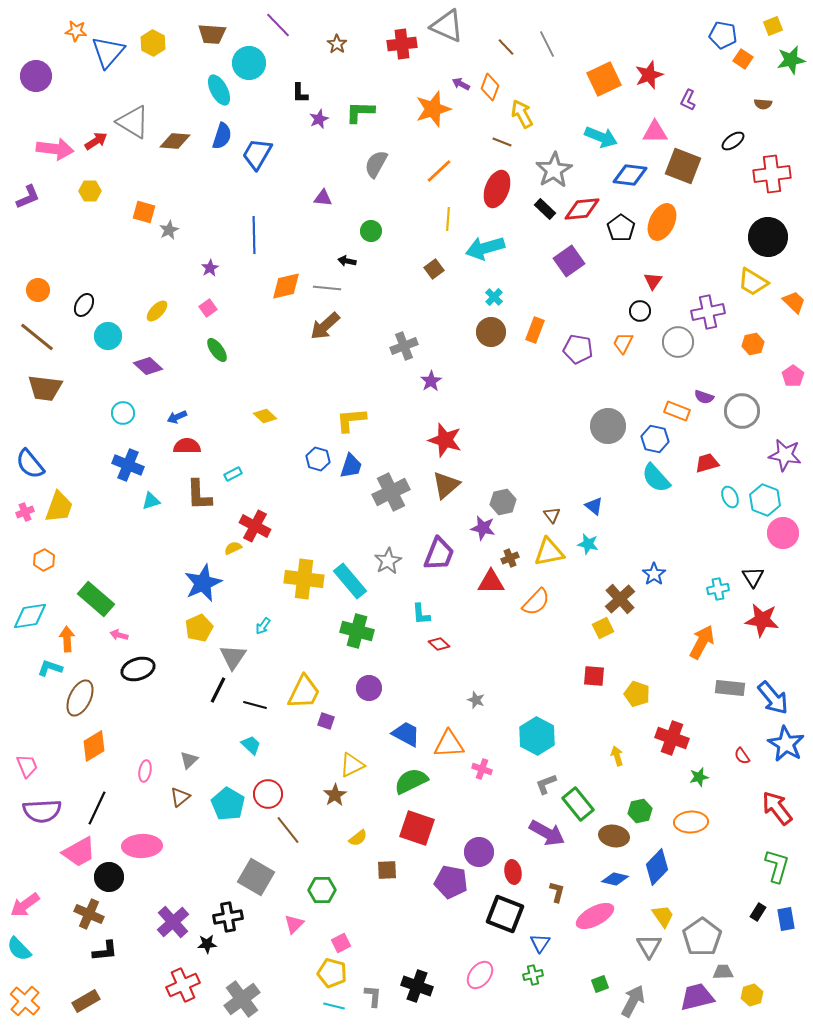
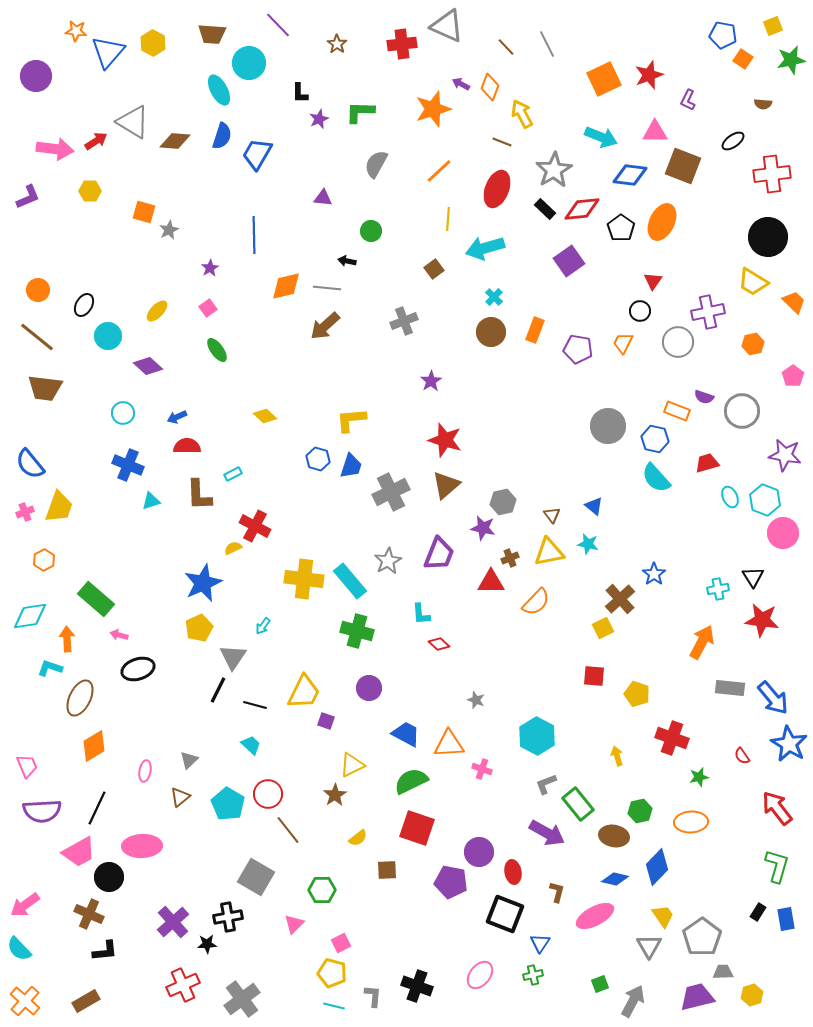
gray cross at (404, 346): moved 25 px up
blue star at (786, 744): moved 3 px right
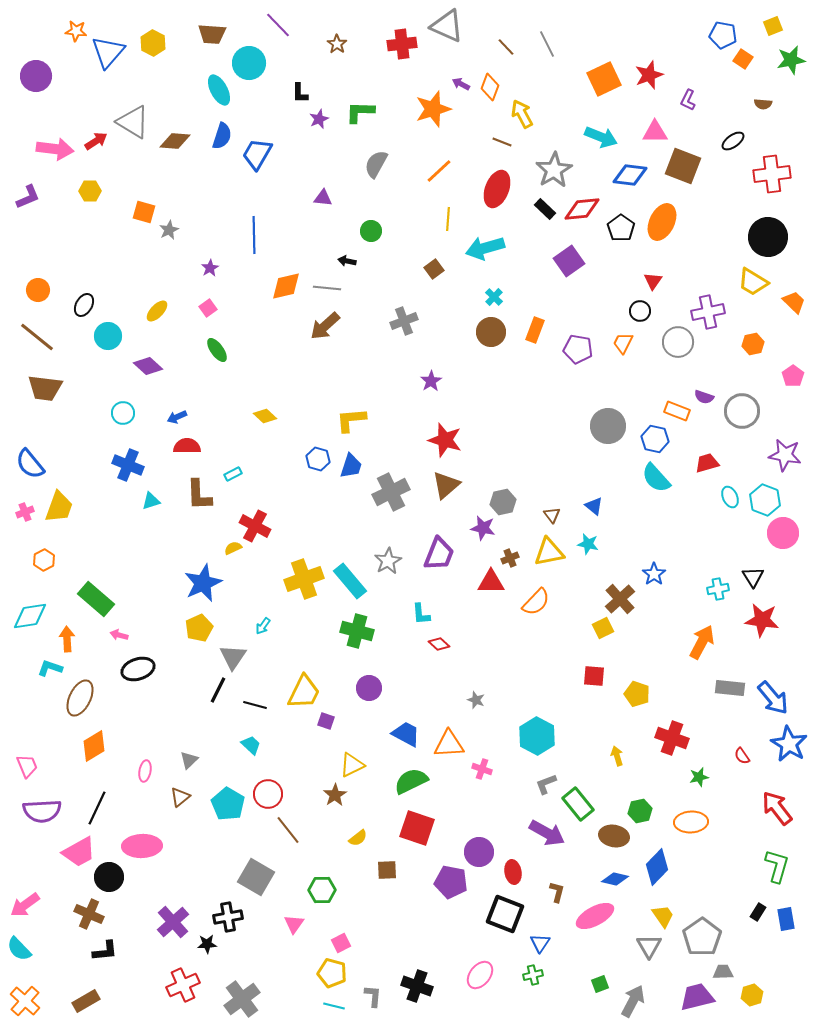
yellow cross at (304, 579): rotated 27 degrees counterclockwise
pink triangle at (294, 924): rotated 10 degrees counterclockwise
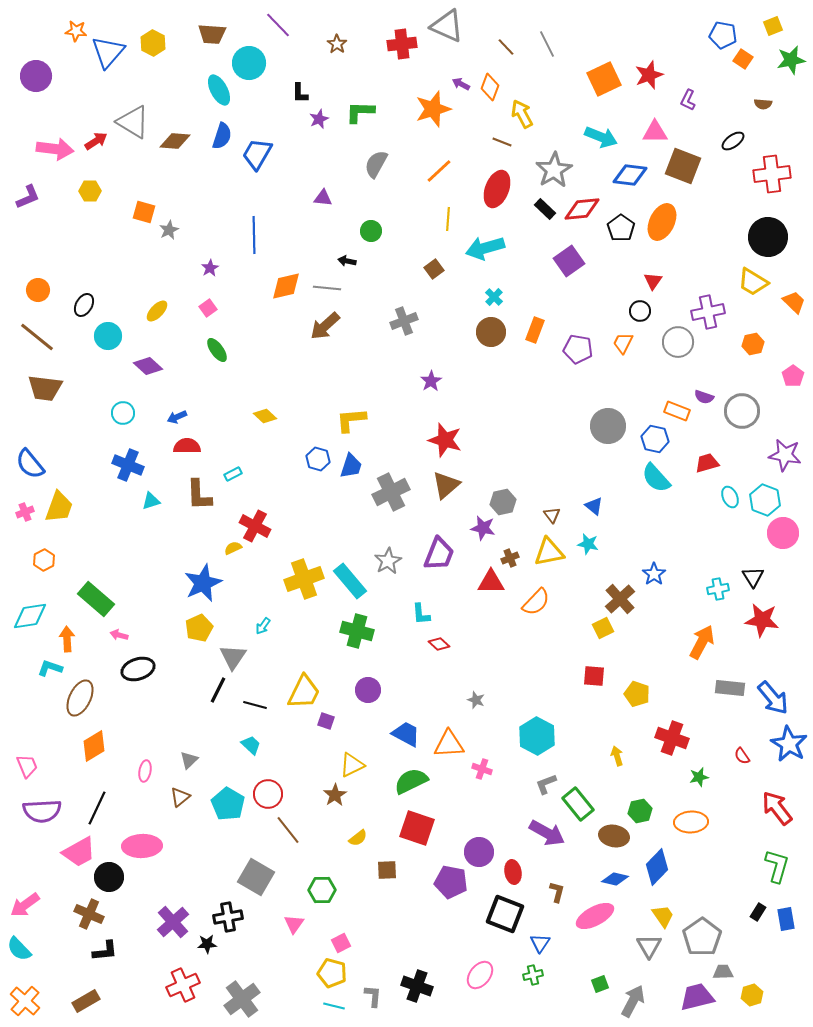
purple circle at (369, 688): moved 1 px left, 2 px down
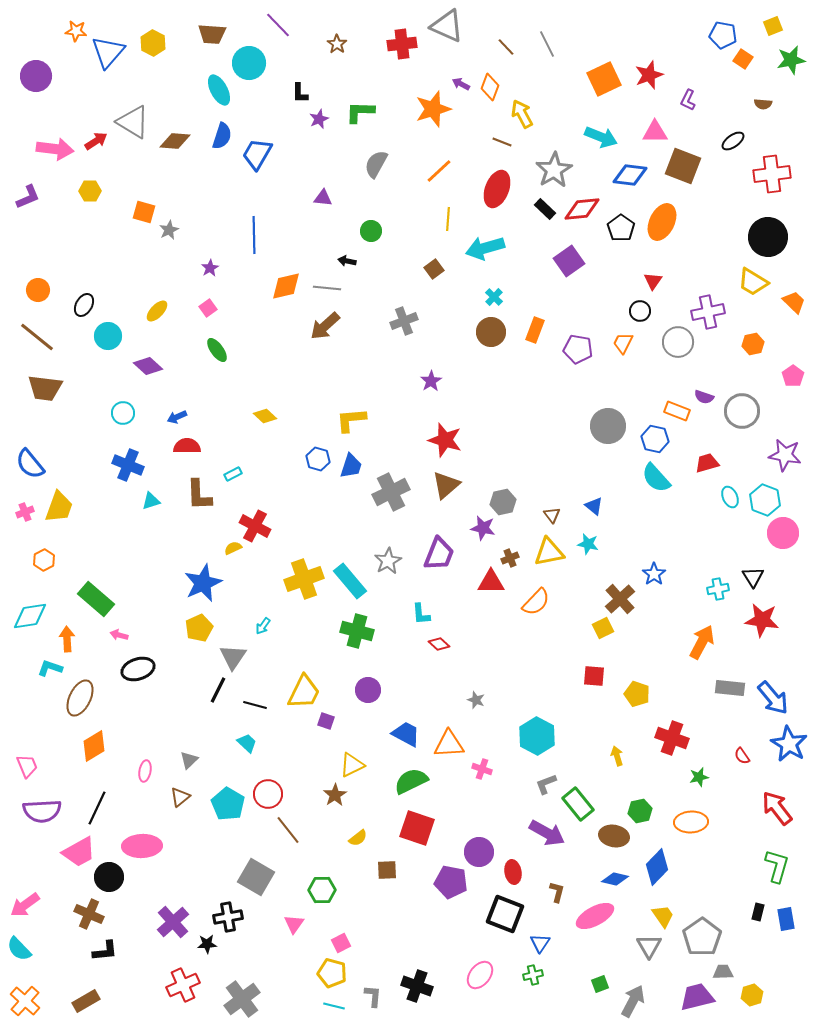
cyan trapezoid at (251, 745): moved 4 px left, 2 px up
black rectangle at (758, 912): rotated 18 degrees counterclockwise
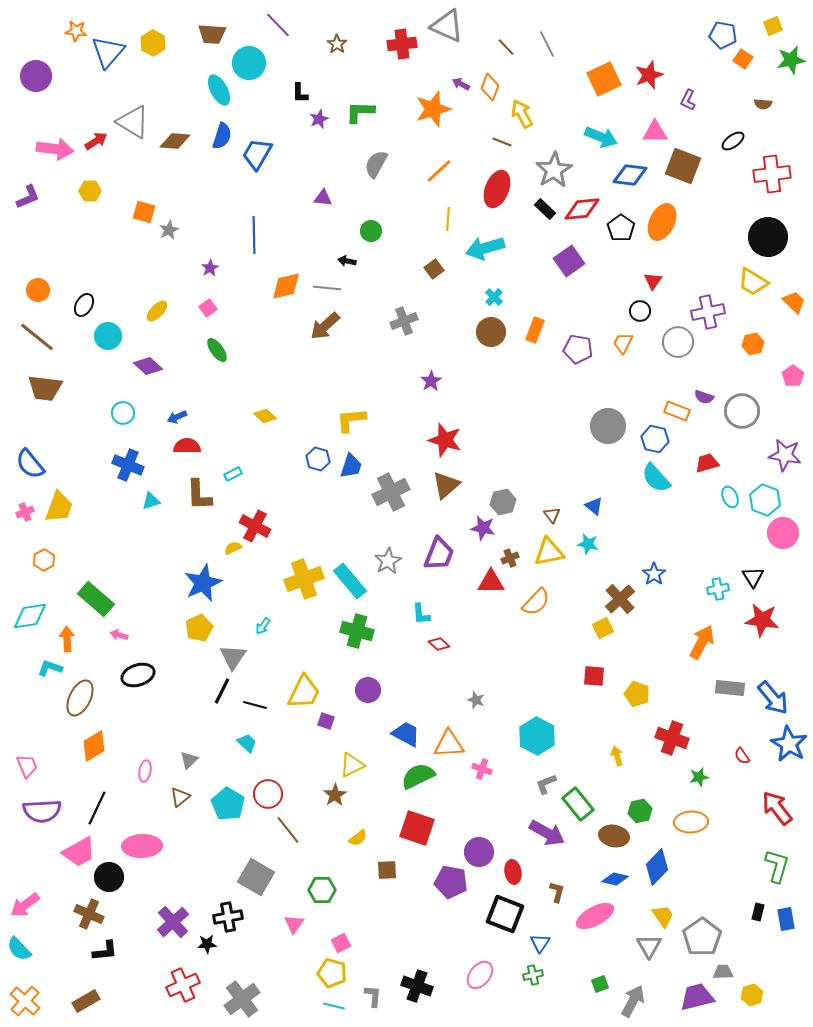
black ellipse at (138, 669): moved 6 px down
black line at (218, 690): moved 4 px right, 1 px down
green semicircle at (411, 781): moved 7 px right, 5 px up
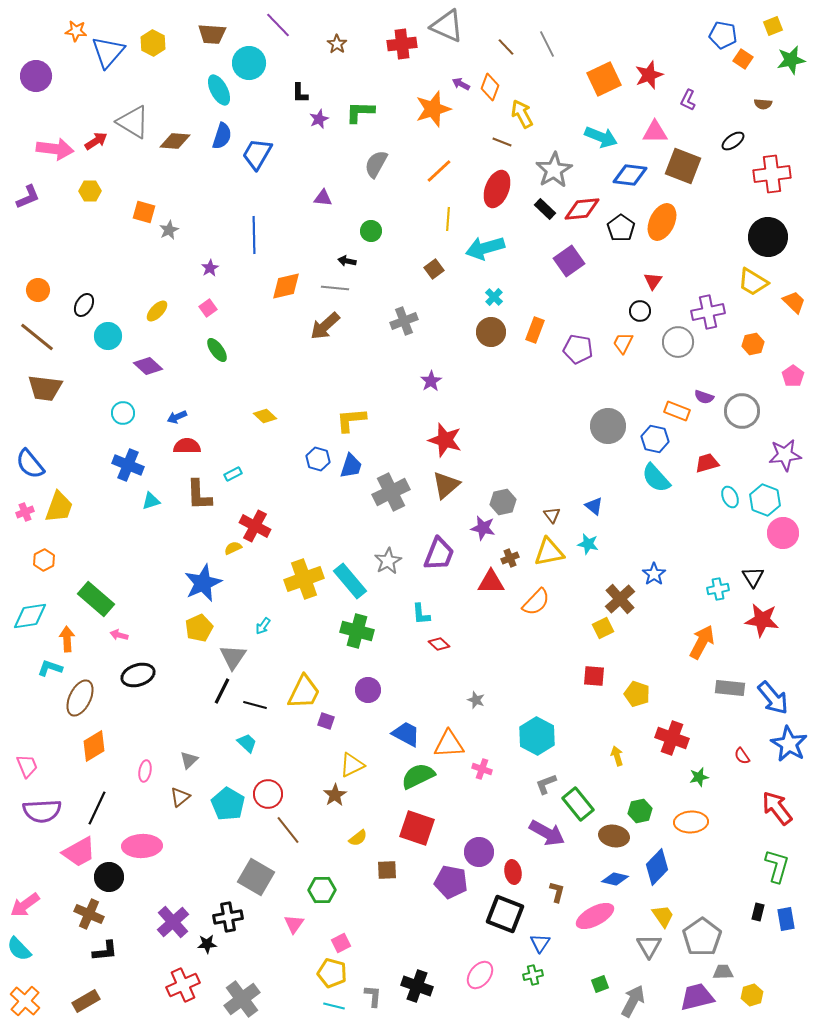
gray line at (327, 288): moved 8 px right
purple star at (785, 455): rotated 16 degrees counterclockwise
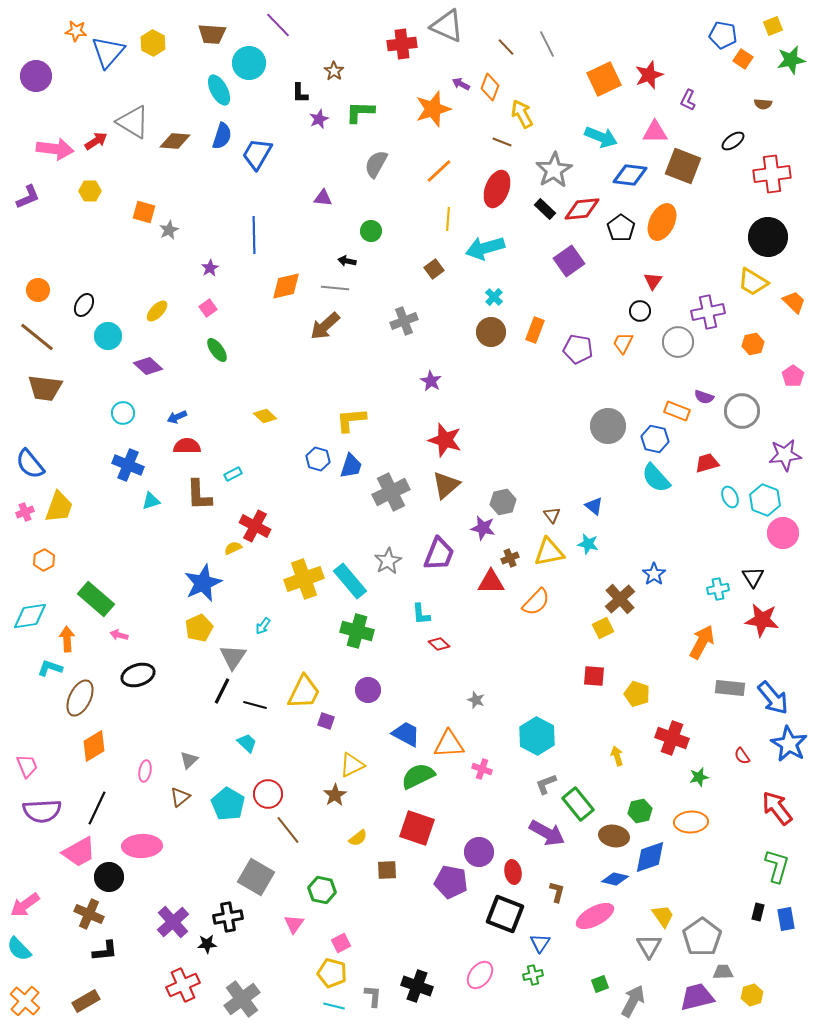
brown star at (337, 44): moved 3 px left, 27 px down
purple star at (431, 381): rotated 10 degrees counterclockwise
blue diamond at (657, 867): moved 7 px left, 10 px up; rotated 27 degrees clockwise
green hexagon at (322, 890): rotated 12 degrees clockwise
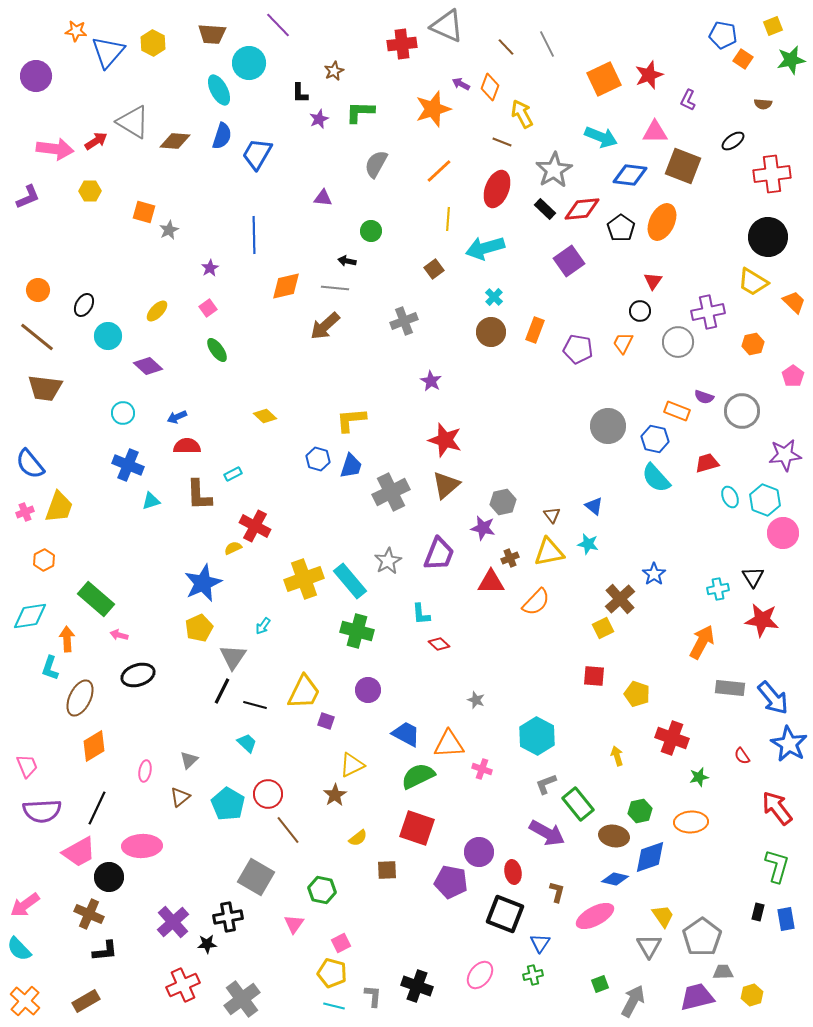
brown star at (334, 71): rotated 12 degrees clockwise
cyan L-shape at (50, 668): rotated 90 degrees counterclockwise
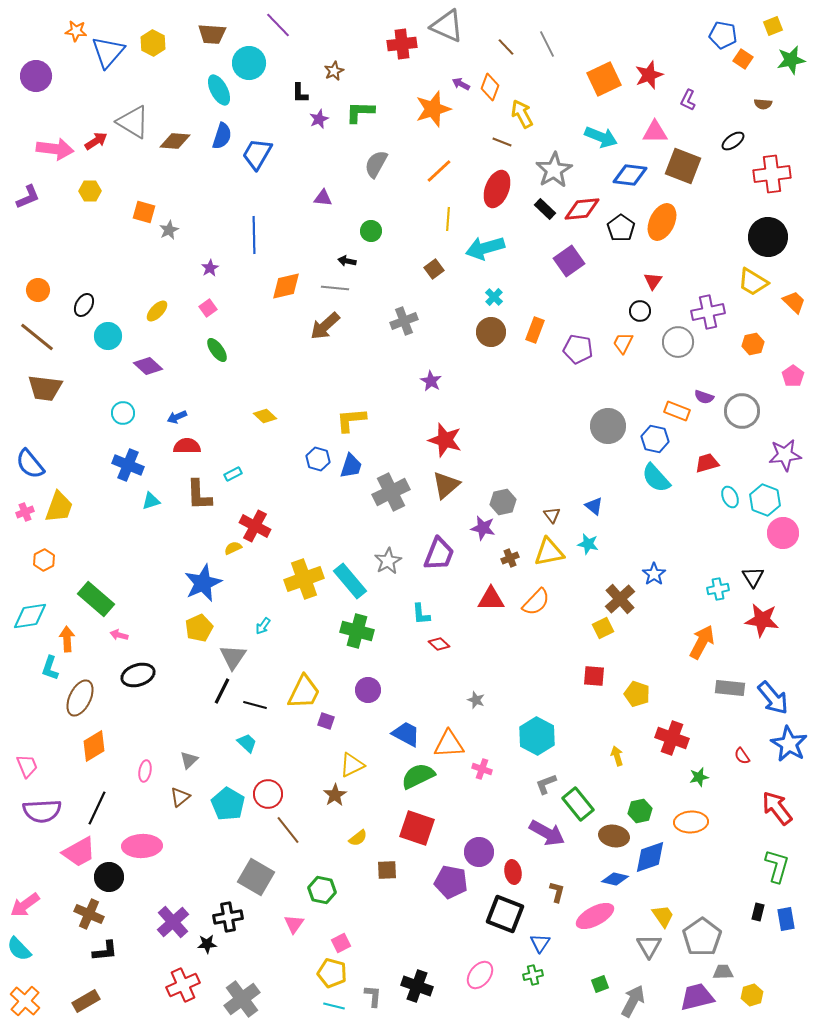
red triangle at (491, 582): moved 17 px down
